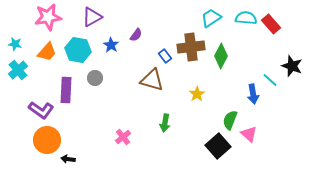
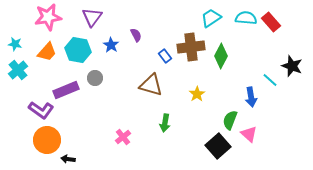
purple triangle: rotated 25 degrees counterclockwise
red rectangle: moved 2 px up
purple semicircle: rotated 64 degrees counterclockwise
brown triangle: moved 1 px left, 5 px down
purple rectangle: rotated 65 degrees clockwise
blue arrow: moved 2 px left, 3 px down
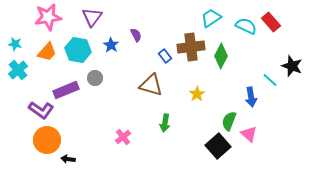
cyan semicircle: moved 8 px down; rotated 20 degrees clockwise
green semicircle: moved 1 px left, 1 px down
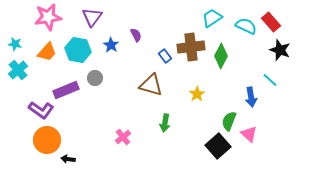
cyan trapezoid: moved 1 px right
black star: moved 12 px left, 16 px up
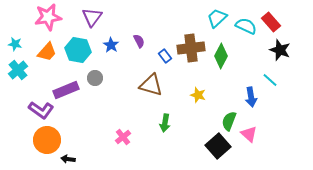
cyan trapezoid: moved 5 px right; rotated 10 degrees counterclockwise
purple semicircle: moved 3 px right, 6 px down
brown cross: moved 1 px down
yellow star: moved 1 px right, 1 px down; rotated 21 degrees counterclockwise
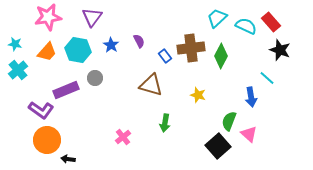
cyan line: moved 3 px left, 2 px up
